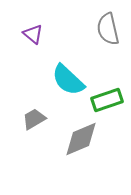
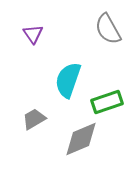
gray semicircle: rotated 16 degrees counterclockwise
purple triangle: rotated 15 degrees clockwise
cyan semicircle: rotated 66 degrees clockwise
green rectangle: moved 2 px down
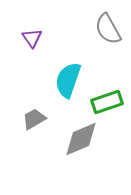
purple triangle: moved 1 px left, 4 px down
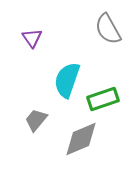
cyan semicircle: moved 1 px left
green rectangle: moved 4 px left, 3 px up
gray trapezoid: moved 2 px right, 1 px down; rotated 20 degrees counterclockwise
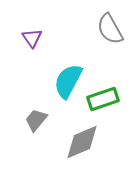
gray semicircle: moved 2 px right
cyan semicircle: moved 1 px right, 1 px down; rotated 9 degrees clockwise
gray diamond: moved 1 px right, 3 px down
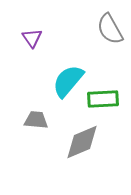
cyan semicircle: rotated 12 degrees clockwise
green rectangle: rotated 16 degrees clockwise
gray trapezoid: rotated 55 degrees clockwise
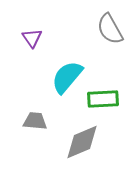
cyan semicircle: moved 1 px left, 4 px up
gray trapezoid: moved 1 px left, 1 px down
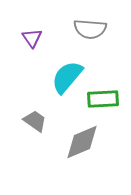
gray semicircle: moved 20 px left; rotated 56 degrees counterclockwise
gray trapezoid: rotated 30 degrees clockwise
